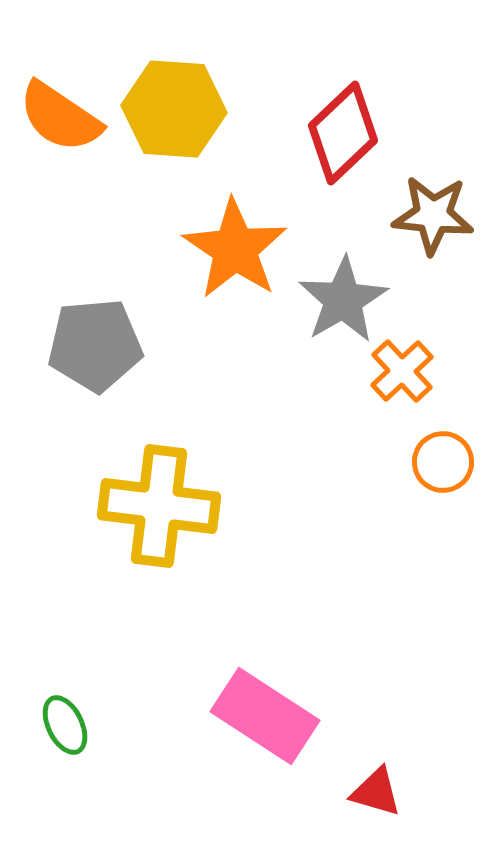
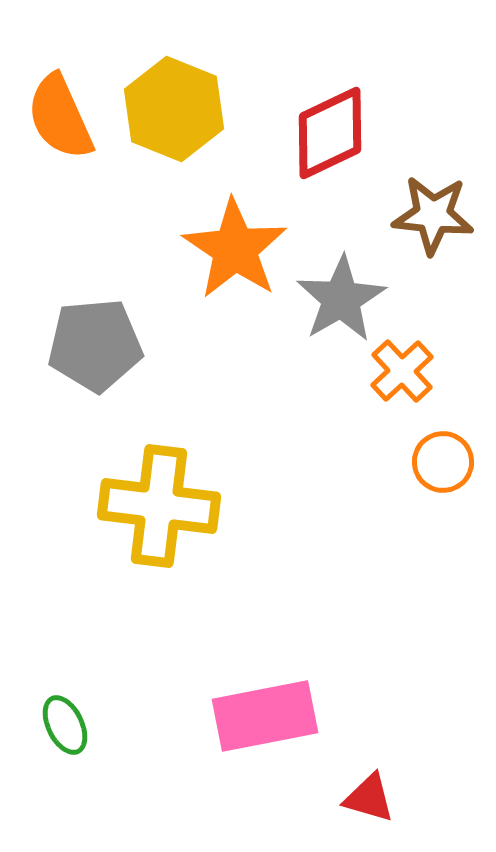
yellow hexagon: rotated 18 degrees clockwise
orange semicircle: rotated 32 degrees clockwise
red diamond: moved 13 px left; rotated 18 degrees clockwise
gray star: moved 2 px left, 1 px up
pink rectangle: rotated 44 degrees counterclockwise
red triangle: moved 7 px left, 6 px down
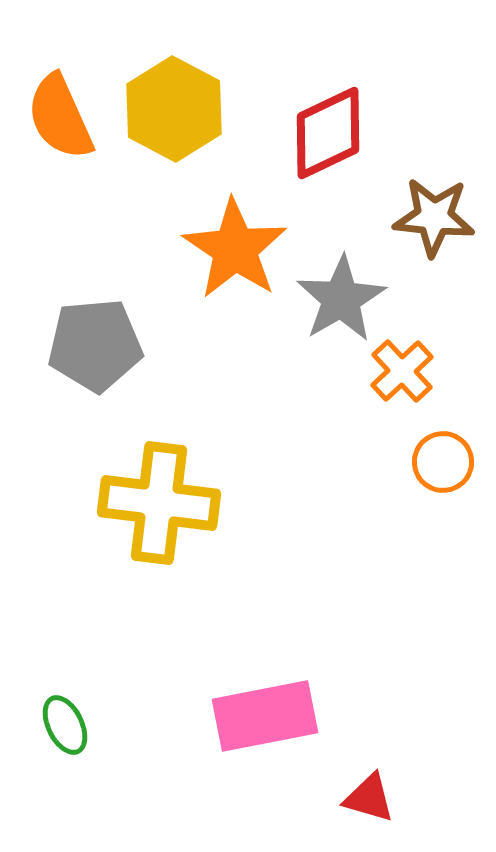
yellow hexagon: rotated 6 degrees clockwise
red diamond: moved 2 px left
brown star: moved 1 px right, 2 px down
yellow cross: moved 3 px up
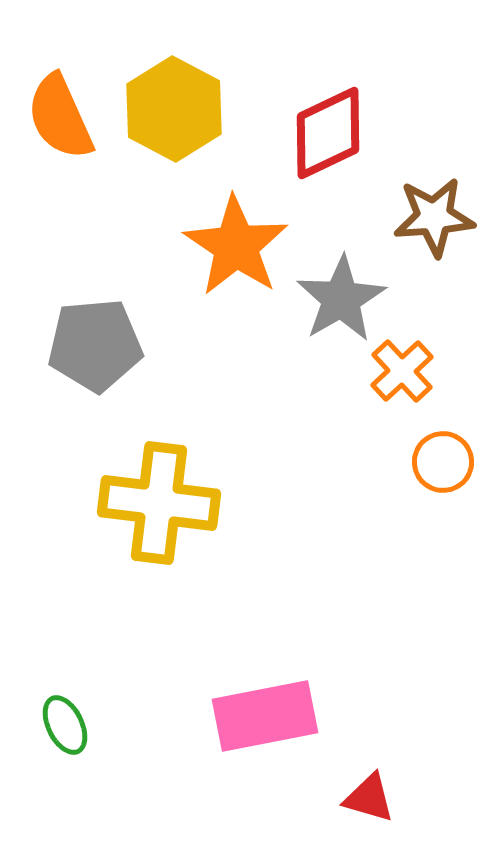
brown star: rotated 10 degrees counterclockwise
orange star: moved 1 px right, 3 px up
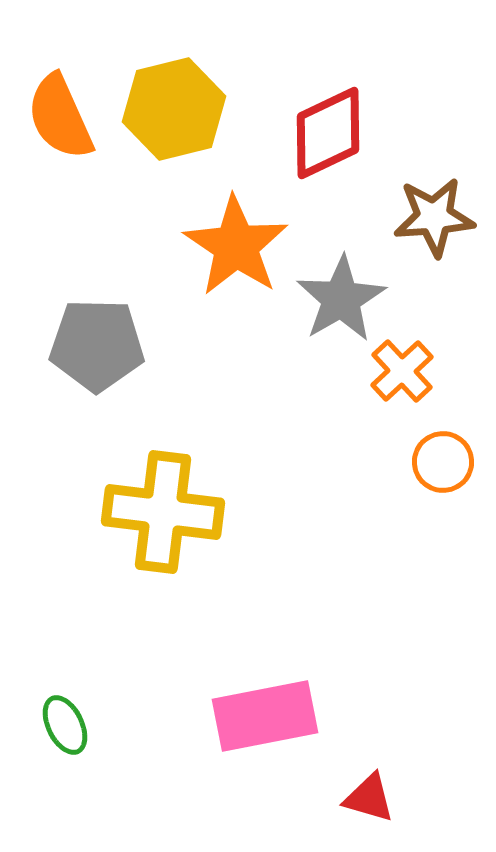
yellow hexagon: rotated 18 degrees clockwise
gray pentagon: moved 2 px right; rotated 6 degrees clockwise
yellow cross: moved 4 px right, 9 px down
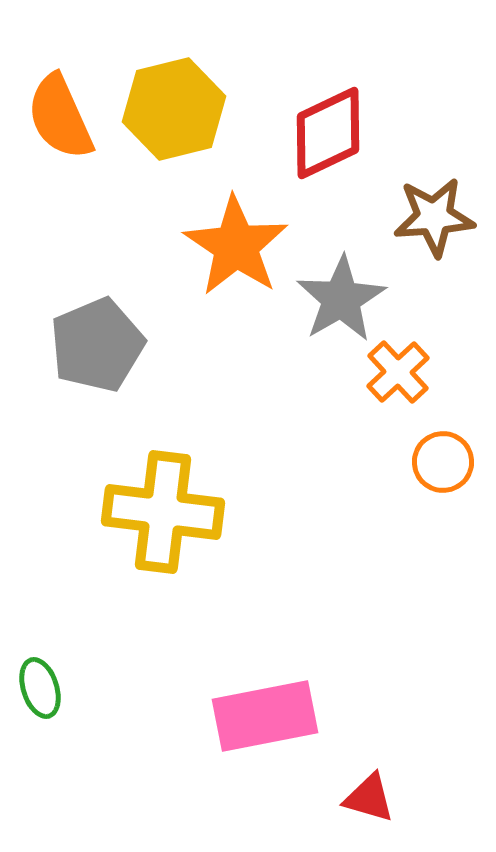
gray pentagon: rotated 24 degrees counterclockwise
orange cross: moved 4 px left, 1 px down
green ellipse: moved 25 px left, 37 px up; rotated 8 degrees clockwise
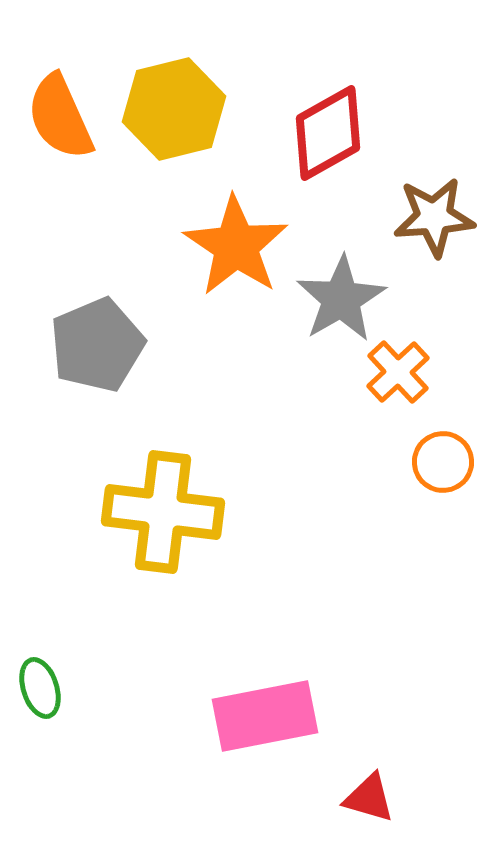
red diamond: rotated 4 degrees counterclockwise
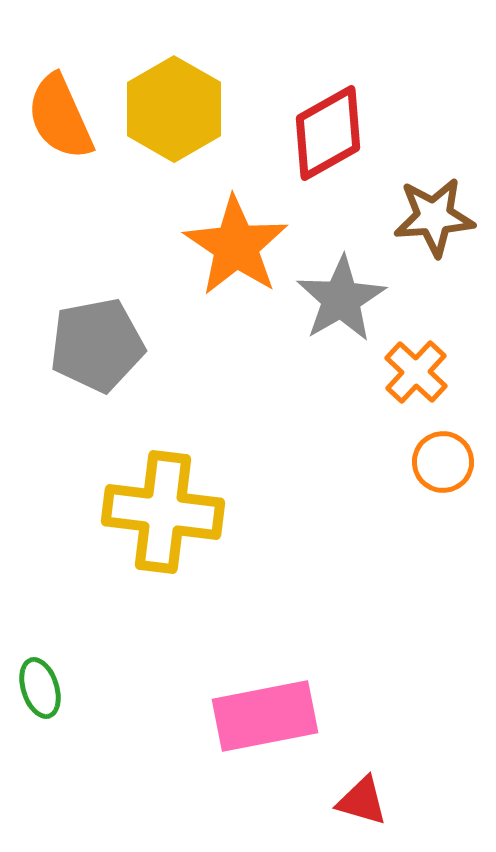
yellow hexagon: rotated 16 degrees counterclockwise
gray pentagon: rotated 12 degrees clockwise
orange cross: moved 18 px right; rotated 4 degrees counterclockwise
red triangle: moved 7 px left, 3 px down
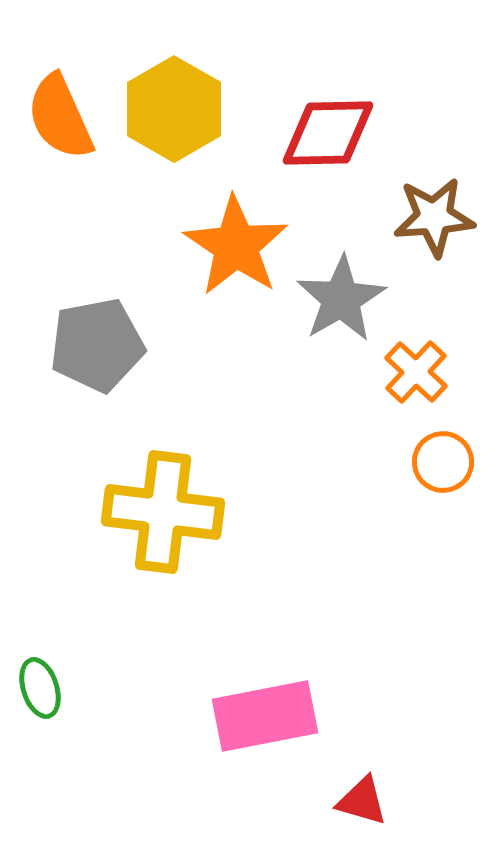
red diamond: rotated 28 degrees clockwise
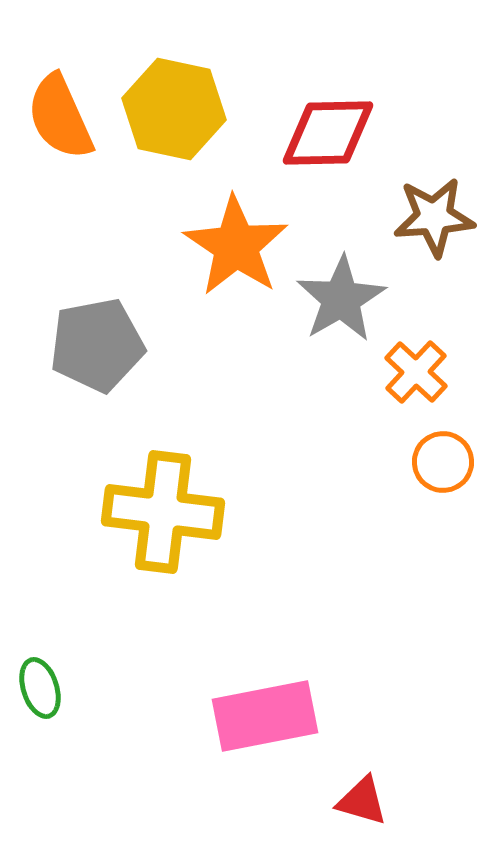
yellow hexagon: rotated 18 degrees counterclockwise
